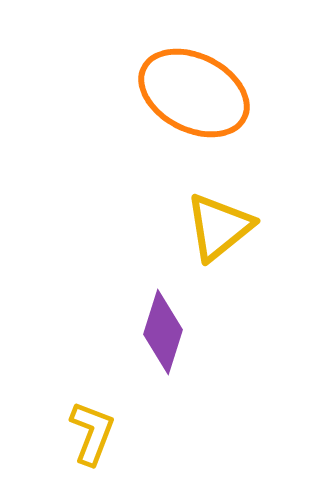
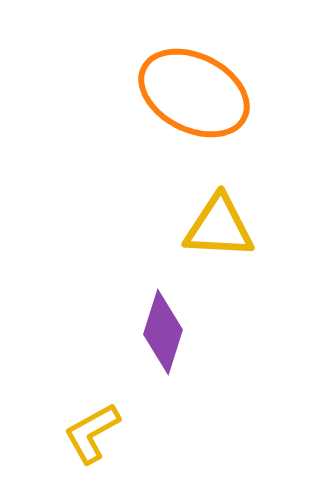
yellow triangle: rotated 42 degrees clockwise
yellow L-shape: rotated 140 degrees counterclockwise
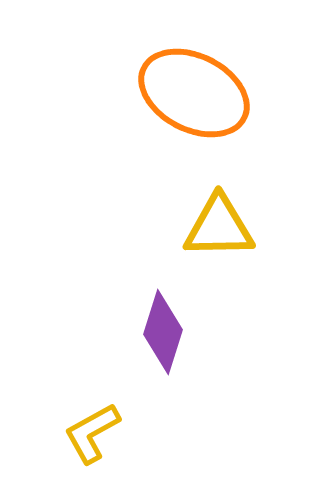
yellow triangle: rotated 4 degrees counterclockwise
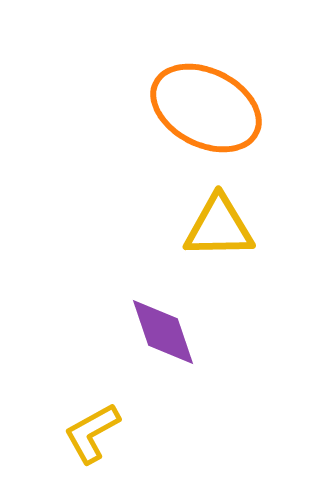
orange ellipse: moved 12 px right, 15 px down
purple diamond: rotated 36 degrees counterclockwise
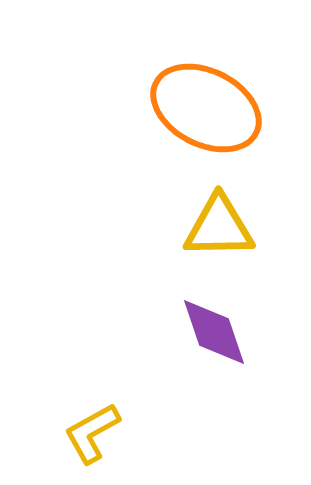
purple diamond: moved 51 px right
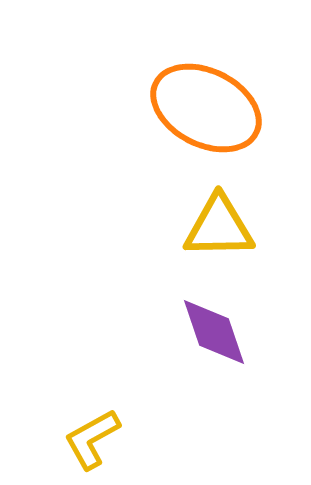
yellow L-shape: moved 6 px down
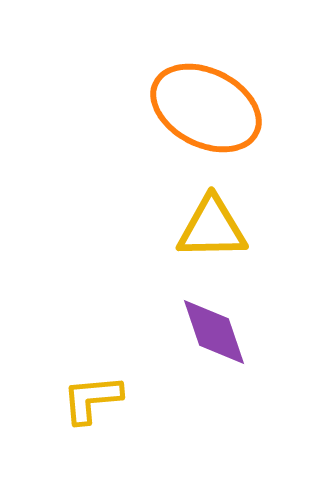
yellow triangle: moved 7 px left, 1 px down
yellow L-shape: moved 40 px up; rotated 24 degrees clockwise
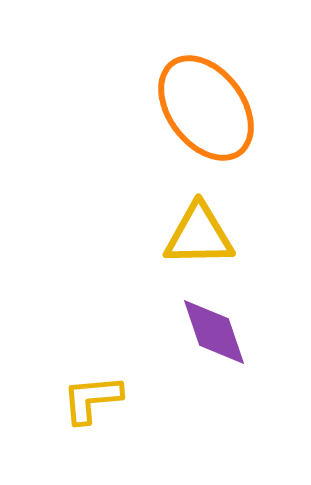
orange ellipse: rotated 26 degrees clockwise
yellow triangle: moved 13 px left, 7 px down
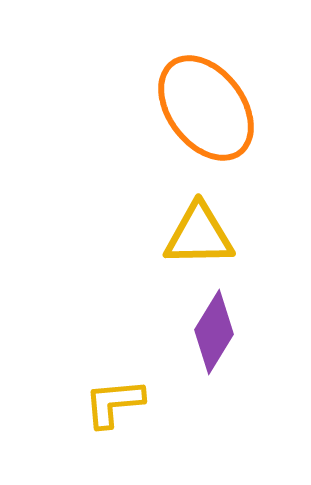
purple diamond: rotated 50 degrees clockwise
yellow L-shape: moved 22 px right, 4 px down
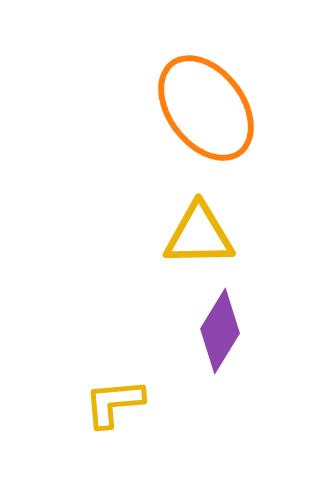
purple diamond: moved 6 px right, 1 px up
